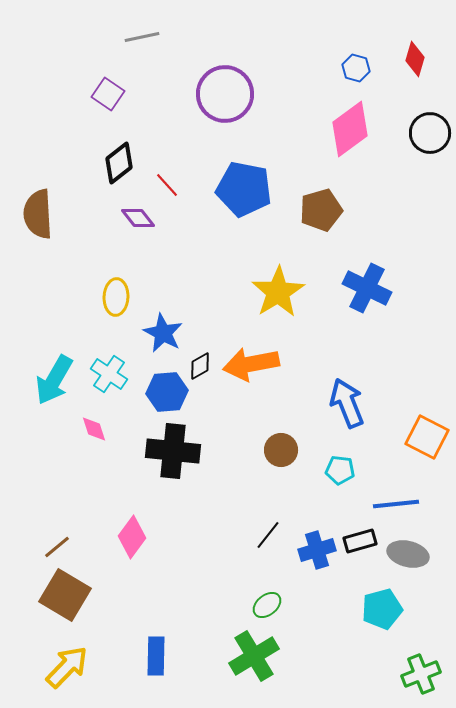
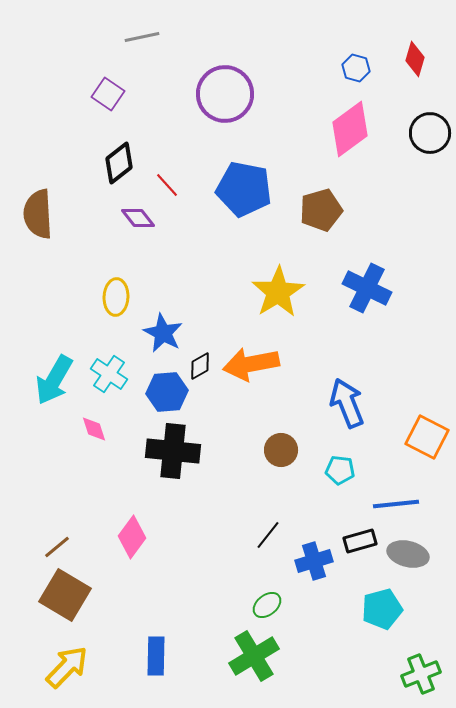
blue cross at (317, 550): moved 3 px left, 11 px down
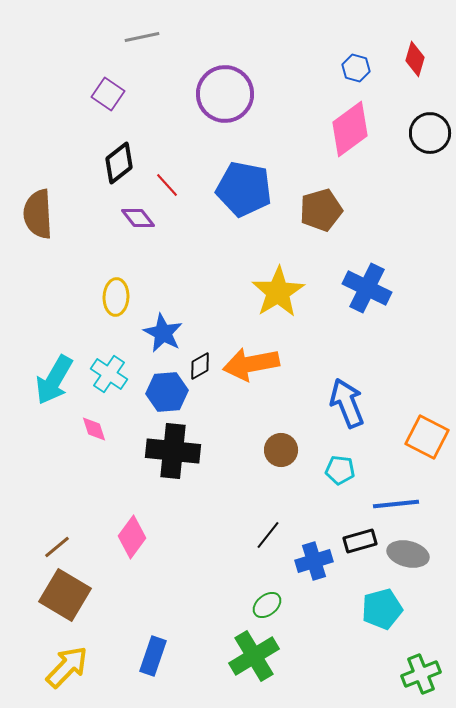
blue rectangle at (156, 656): moved 3 px left; rotated 18 degrees clockwise
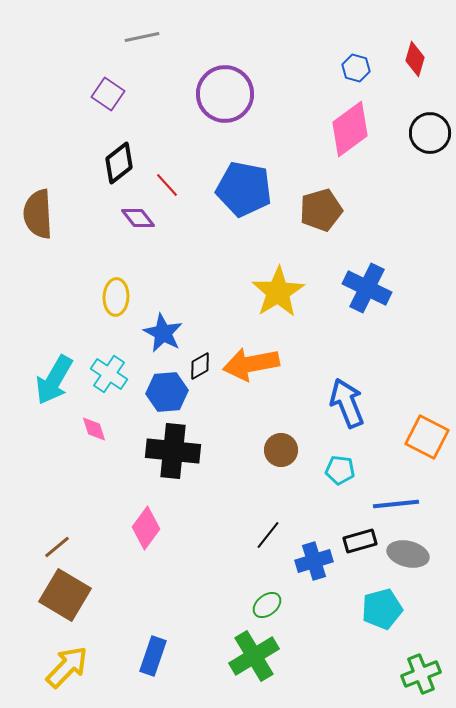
pink diamond at (132, 537): moved 14 px right, 9 px up
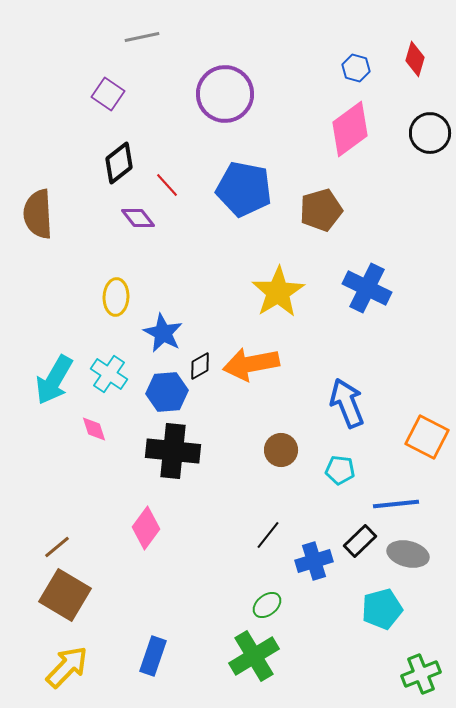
black rectangle at (360, 541): rotated 28 degrees counterclockwise
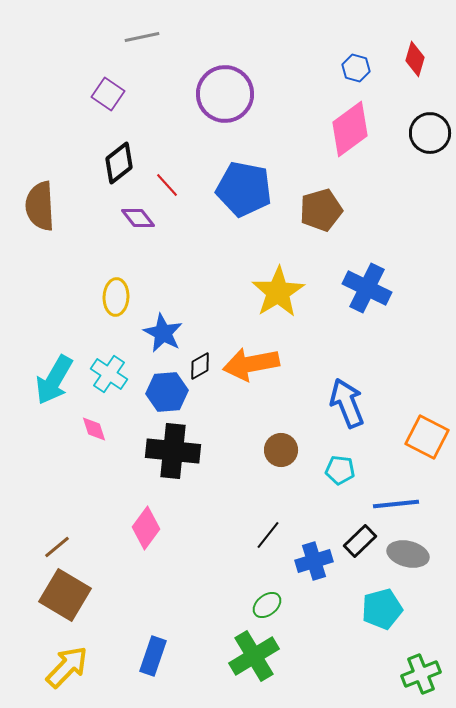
brown semicircle at (38, 214): moved 2 px right, 8 px up
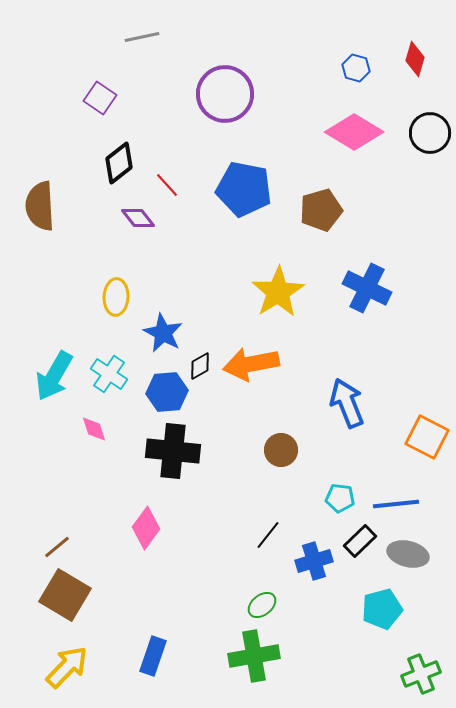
purple square at (108, 94): moved 8 px left, 4 px down
pink diamond at (350, 129): moved 4 px right, 3 px down; rotated 68 degrees clockwise
cyan arrow at (54, 380): moved 4 px up
cyan pentagon at (340, 470): moved 28 px down
green ellipse at (267, 605): moved 5 px left
green cross at (254, 656): rotated 21 degrees clockwise
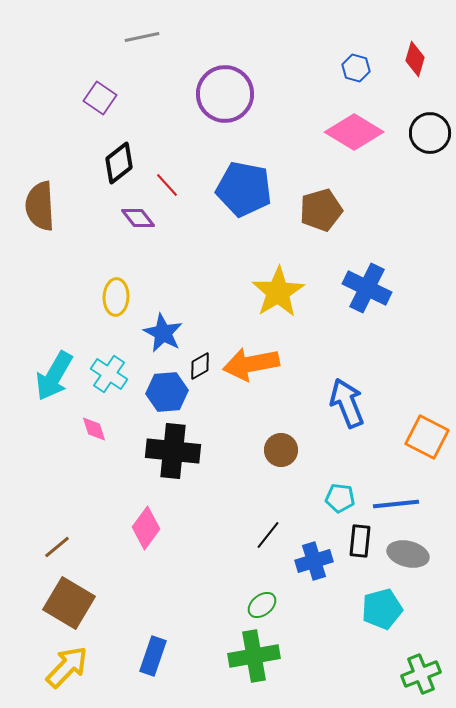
black rectangle at (360, 541): rotated 40 degrees counterclockwise
brown square at (65, 595): moved 4 px right, 8 px down
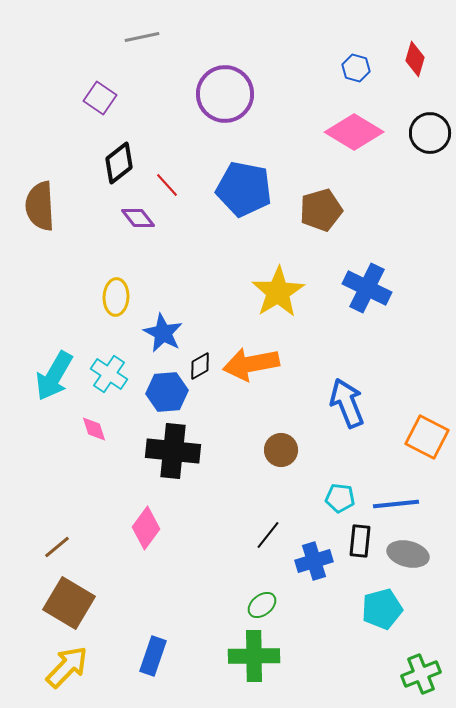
green cross at (254, 656): rotated 9 degrees clockwise
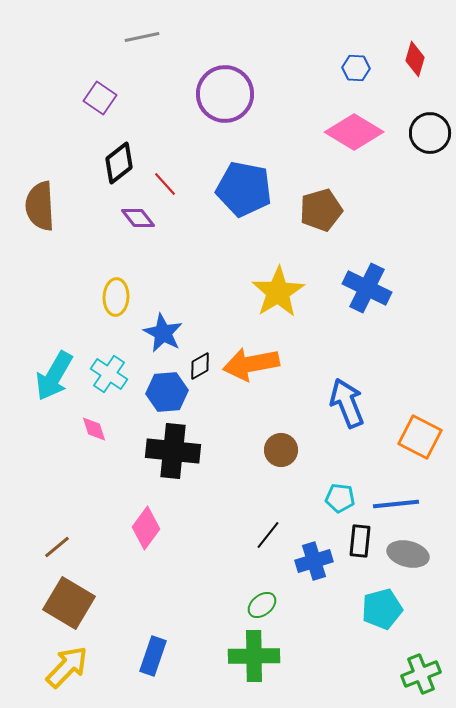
blue hexagon at (356, 68): rotated 12 degrees counterclockwise
red line at (167, 185): moved 2 px left, 1 px up
orange square at (427, 437): moved 7 px left
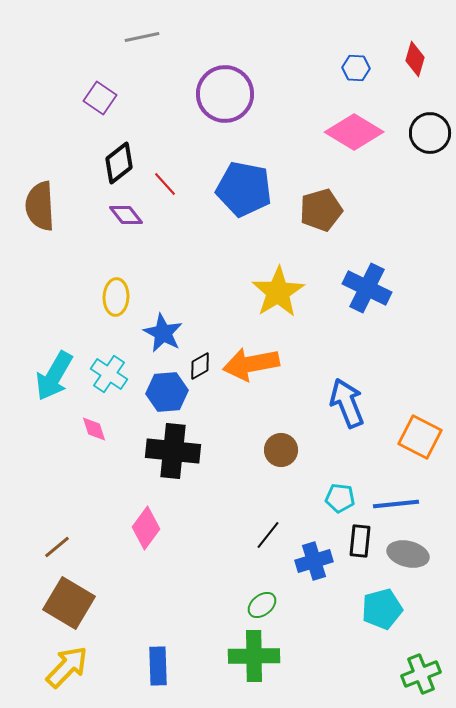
purple diamond at (138, 218): moved 12 px left, 3 px up
blue rectangle at (153, 656): moved 5 px right, 10 px down; rotated 21 degrees counterclockwise
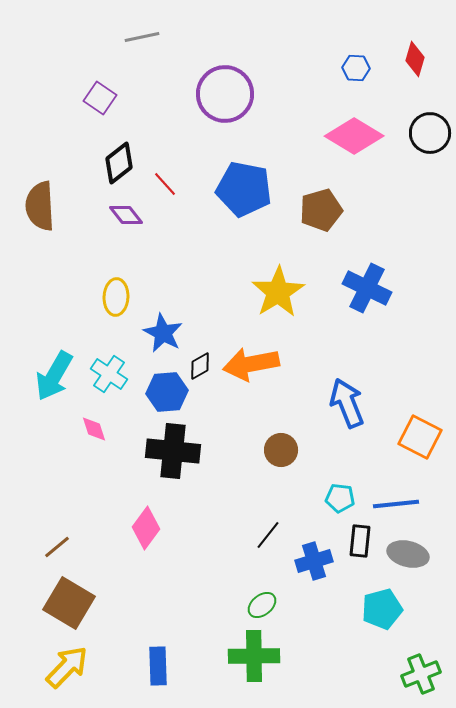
pink diamond at (354, 132): moved 4 px down
